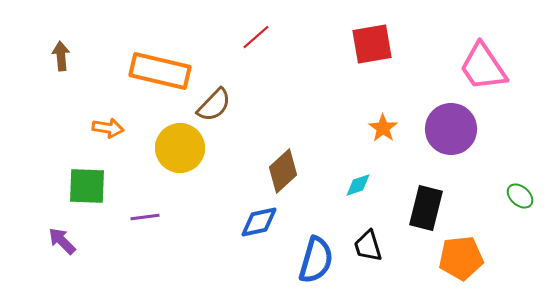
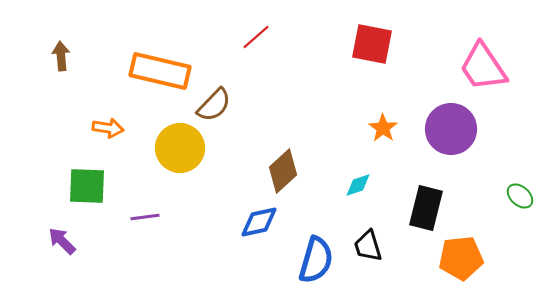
red square: rotated 21 degrees clockwise
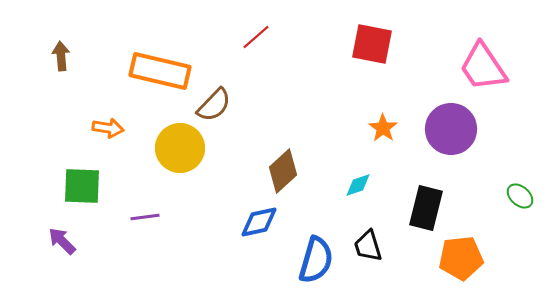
green square: moved 5 px left
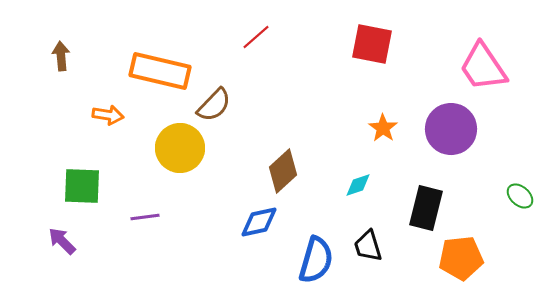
orange arrow: moved 13 px up
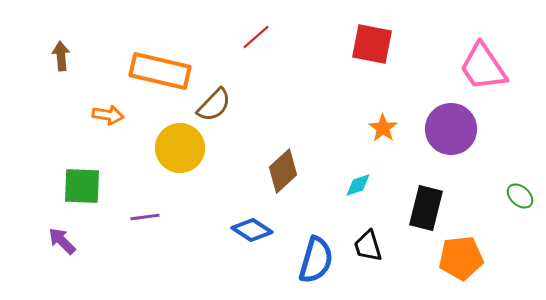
blue diamond: moved 7 px left, 8 px down; rotated 45 degrees clockwise
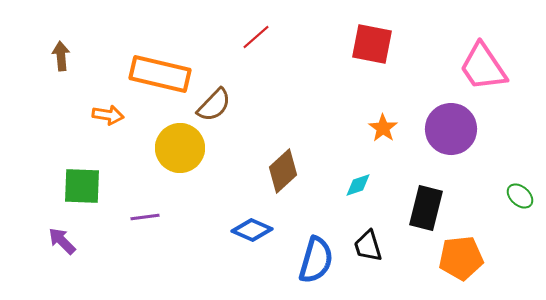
orange rectangle: moved 3 px down
blue diamond: rotated 9 degrees counterclockwise
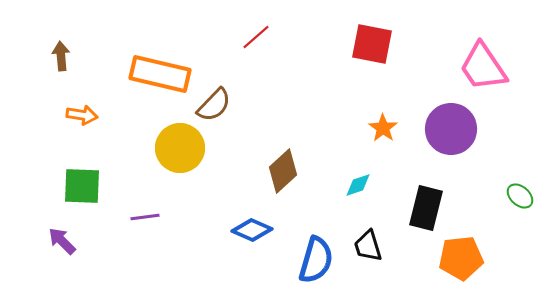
orange arrow: moved 26 px left
